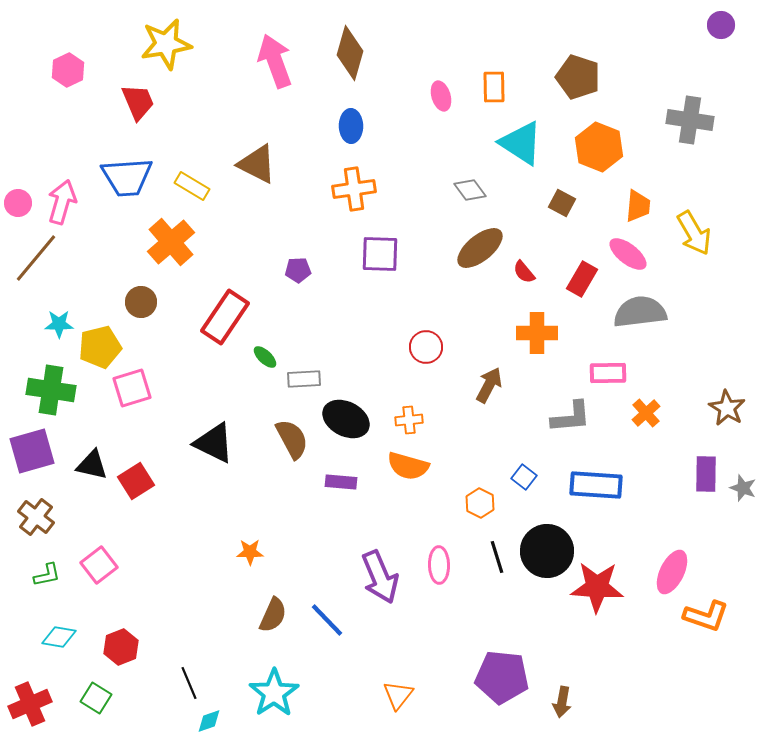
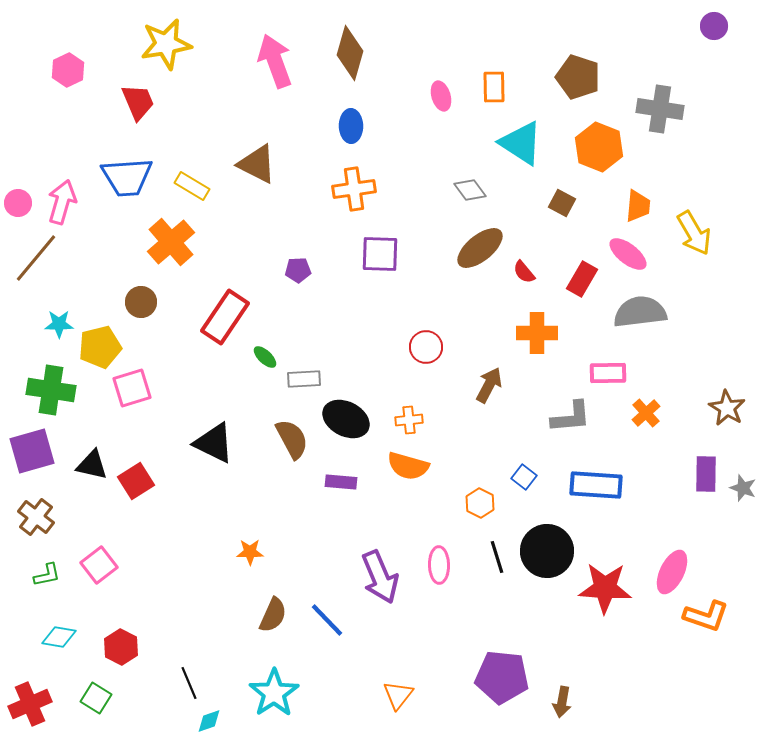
purple circle at (721, 25): moved 7 px left, 1 px down
gray cross at (690, 120): moved 30 px left, 11 px up
red star at (597, 587): moved 8 px right, 1 px down
red hexagon at (121, 647): rotated 12 degrees counterclockwise
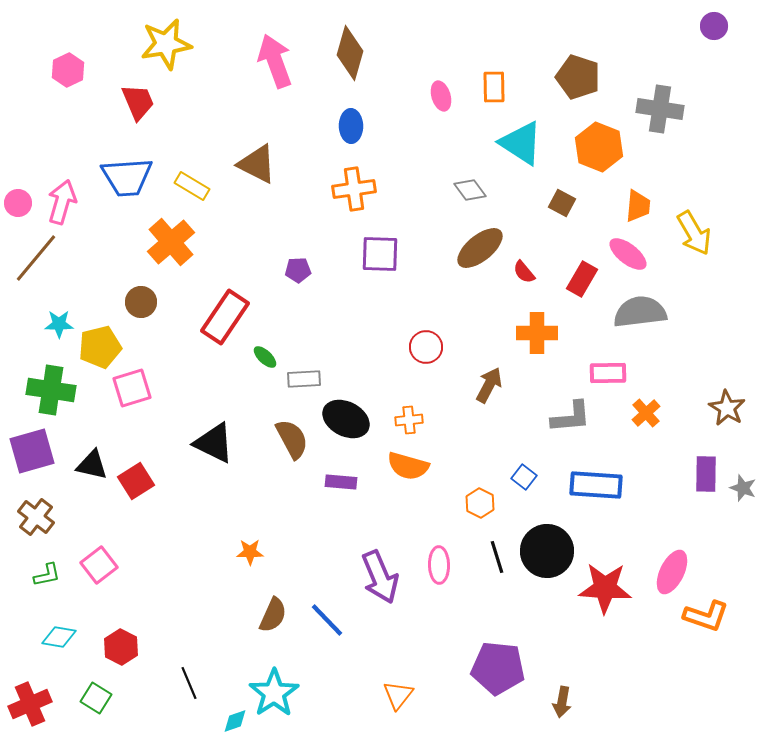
purple pentagon at (502, 677): moved 4 px left, 9 px up
cyan diamond at (209, 721): moved 26 px right
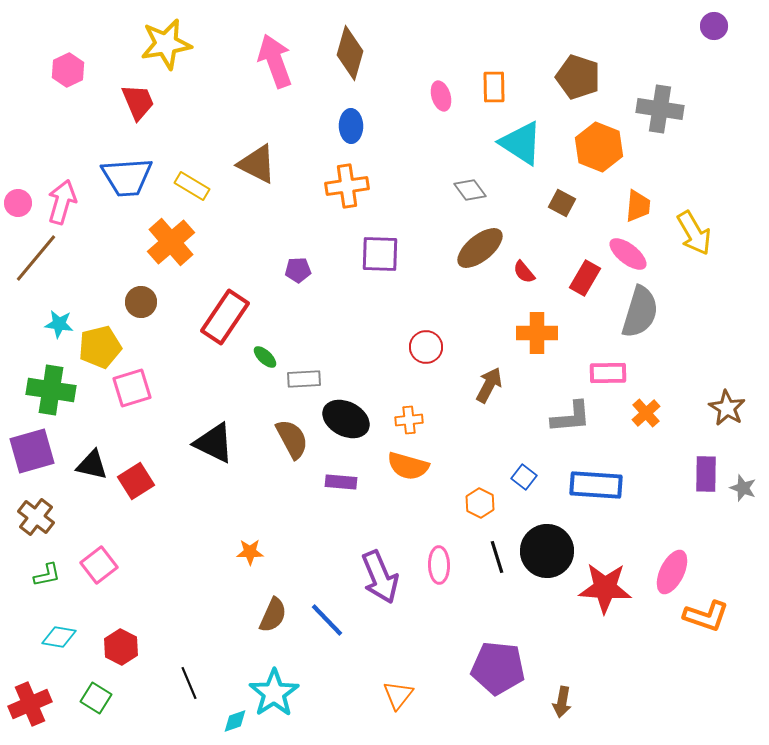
orange cross at (354, 189): moved 7 px left, 3 px up
red rectangle at (582, 279): moved 3 px right, 1 px up
gray semicircle at (640, 312): rotated 114 degrees clockwise
cyan star at (59, 324): rotated 8 degrees clockwise
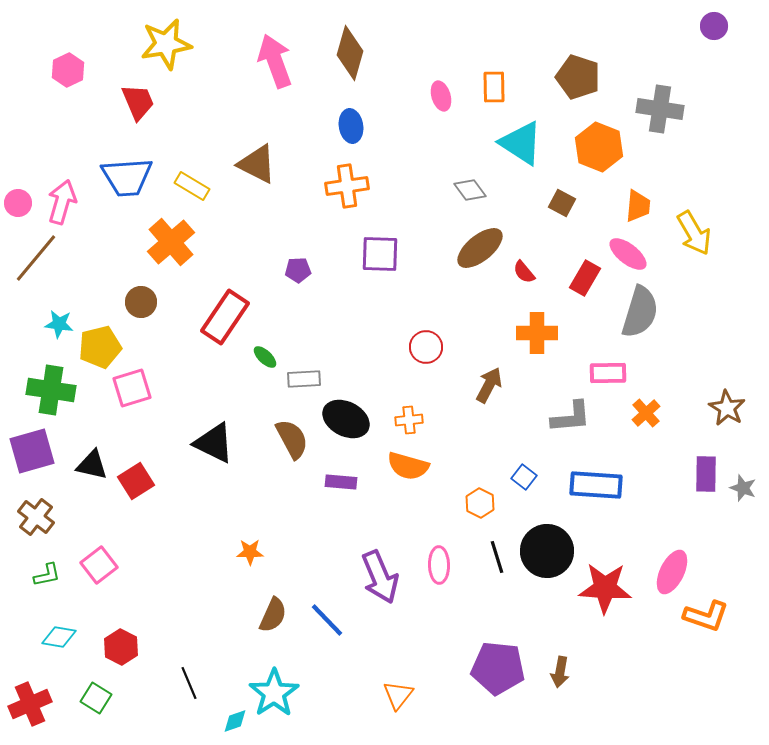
blue ellipse at (351, 126): rotated 8 degrees counterclockwise
brown arrow at (562, 702): moved 2 px left, 30 px up
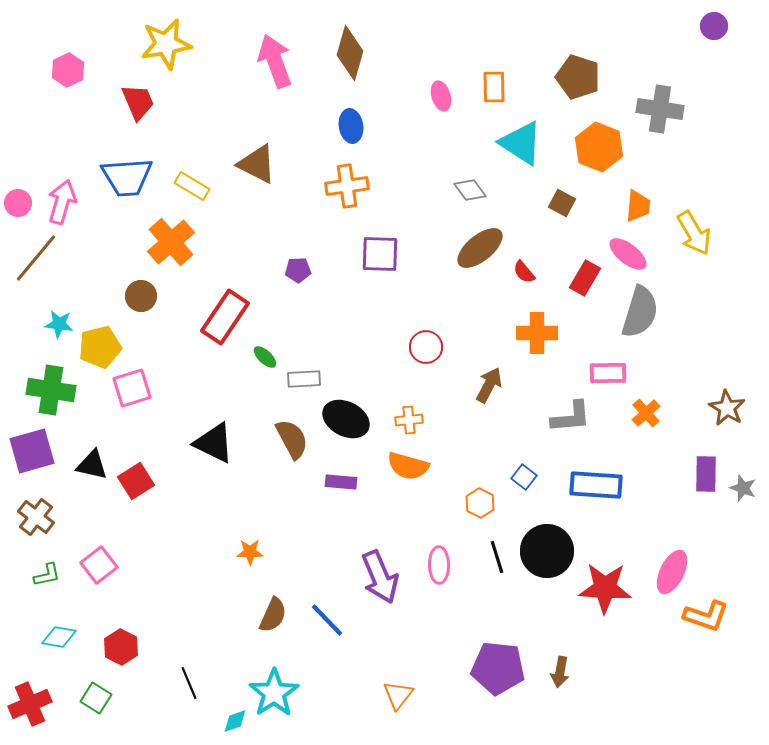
brown circle at (141, 302): moved 6 px up
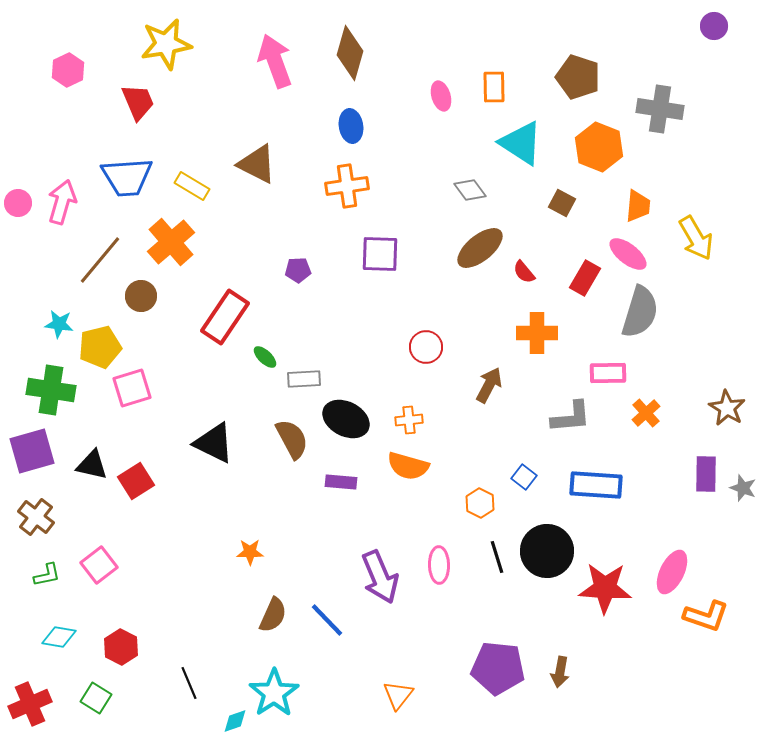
yellow arrow at (694, 233): moved 2 px right, 5 px down
brown line at (36, 258): moved 64 px right, 2 px down
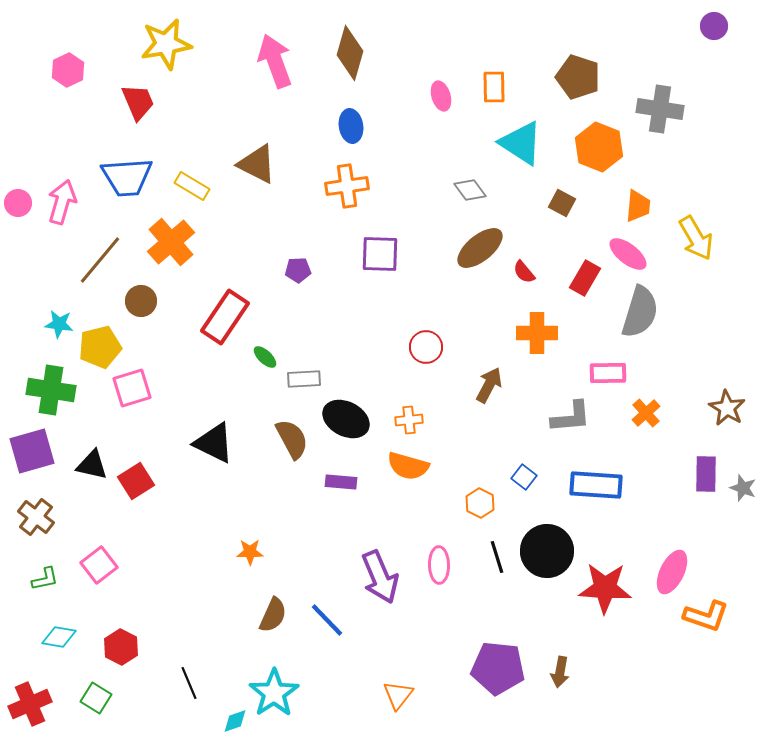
brown circle at (141, 296): moved 5 px down
green L-shape at (47, 575): moved 2 px left, 4 px down
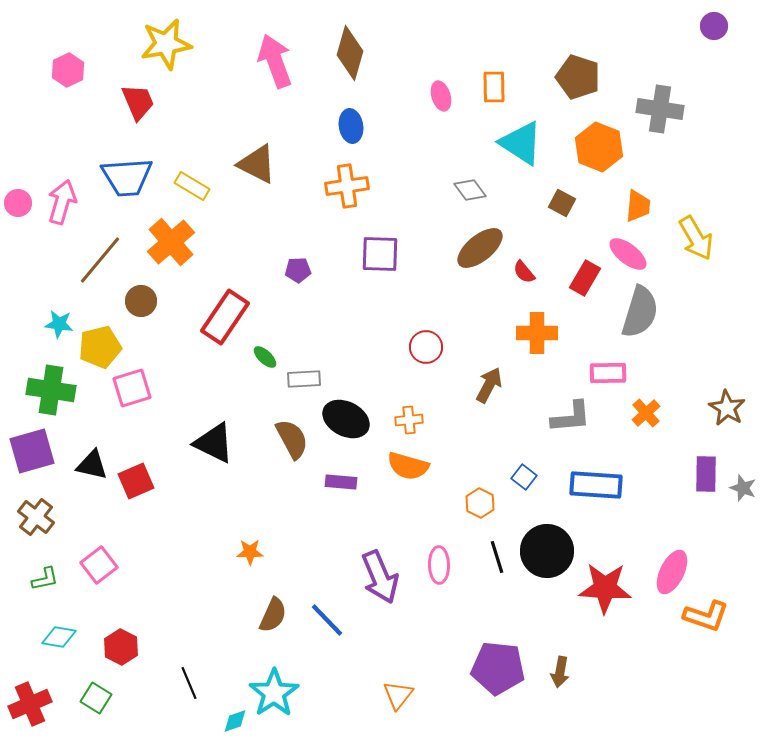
red square at (136, 481): rotated 9 degrees clockwise
